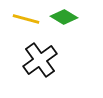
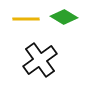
yellow line: rotated 16 degrees counterclockwise
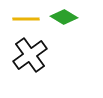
black cross: moved 10 px left, 5 px up
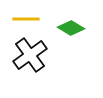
green diamond: moved 7 px right, 11 px down
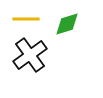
green diamond: moved 4 px left, 4 px up; rotated 48 degrees counterclockwise
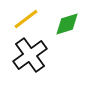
yellow line: rotated 36 degrees counterclockwise
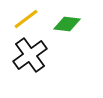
green diamond: rotated 24 degrees clockwise
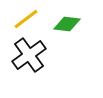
black cross: moved 1 px left
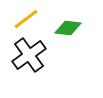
green diamond: moved 1 px right, 4 px down
